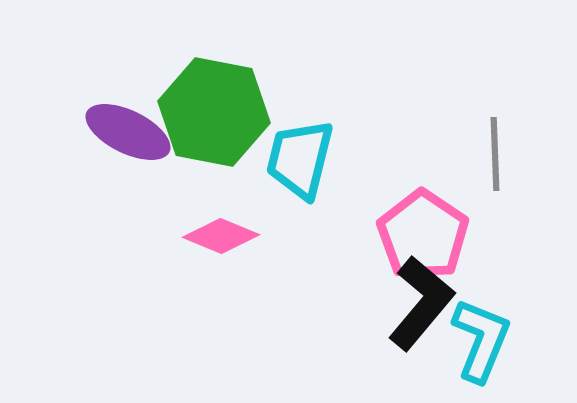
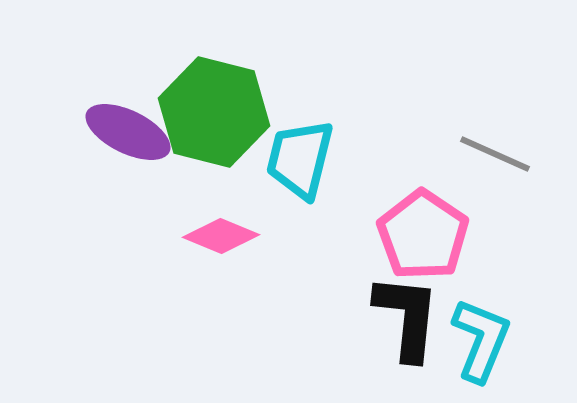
green hexagon: rotated 3 degrees clockwise
gray line: rotated 64 degrees counterclockwise
black L-shape: moved 14 px left, 14 px down; rotated 34 degrees counterclockwise
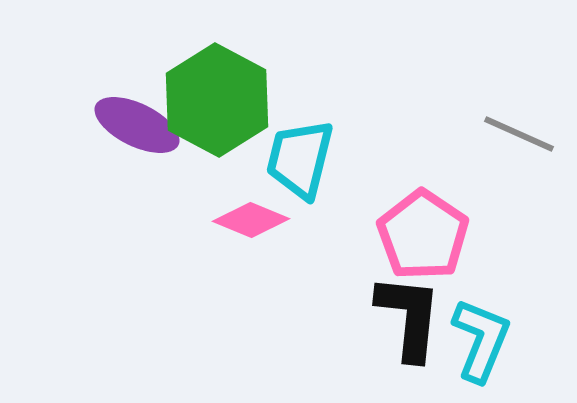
green hexagon: moved 3 px right, 12 px up; rotated 14 degrees clockwise
purple ellipse: moved 9 px right, 7 px up
gray line: moved 24 px right, 20 px up
pink diamond: moved 30 px right, 16 px up
black L-shape: moved 2 px right
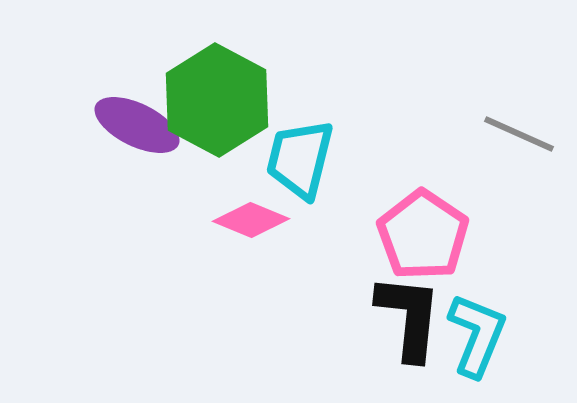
cyan L-shape: moved 4 px left, 5 px up
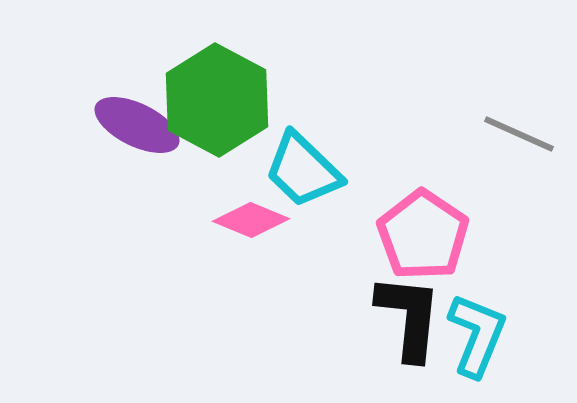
cyan trapezoid: moved 3 px right, 11 px down; rotated 60 degrees counterclockwise
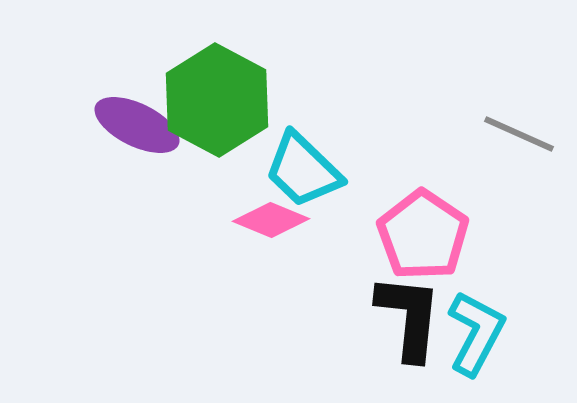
pink diamond: moved 20 px right
cyan L-shape: moved 1 px left, 2 px up; rotated 6 degrees clockwise
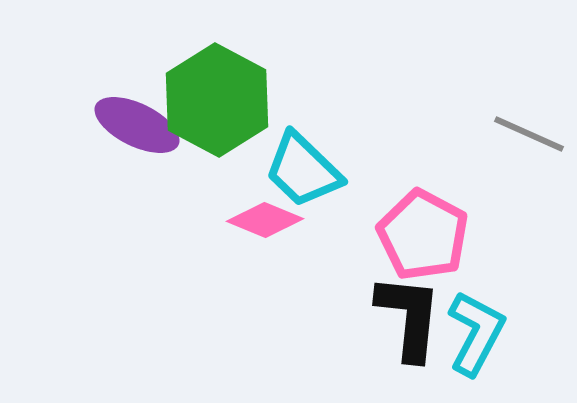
gray line: moved 10 px right
pink diamond: moved 6 px left
pink pentagon: rotated 6 degrees counterclockwise
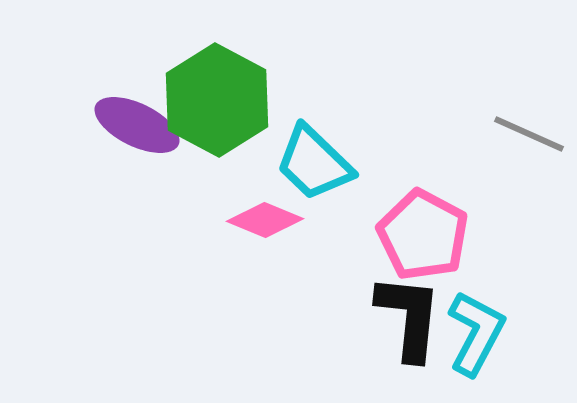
cyan trapezoid: moved 11 px right, 7 px up
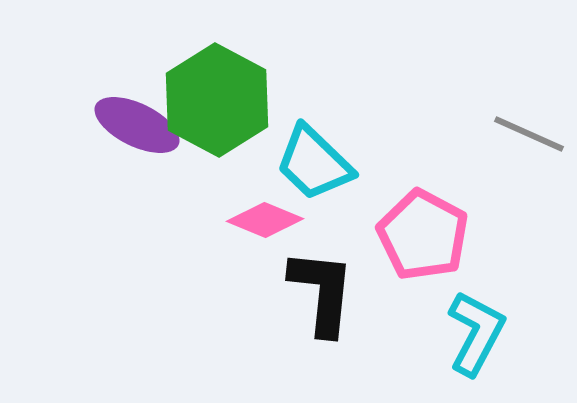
black L-shape: moved 87 px left, 25 px up
